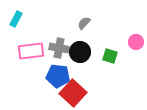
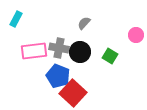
pink circle: moved 7 px up
pink rectangle: moved 3 px right
green square: rotated 14 degrees clockwise
blue pentagon: rotated 15 degrees clockwise
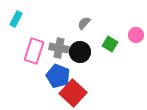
pink rectangle: rotated 65 degrees counterclockwise
green square: moved 12 px up
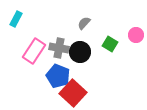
pink rectangle: rotated 15 degrees clockwise
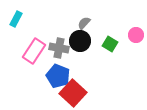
black circle: moved 11 px up
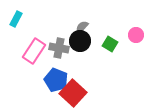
gray semicircle: moved 2 px left, 4 px down
blue pentagon: moved 2 px left, 4 px down
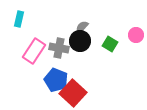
cyan rectangle: moved 3 px right; rotated 14 degrees counterclockwise
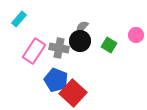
cyan rectangle: rotated 28 degrees clockwise
green square: moved 1 px left, 1 px down
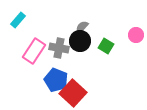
cyan rectangle: moved 1 px left, 1 px down
green square: moved 3 px left, 1 px down
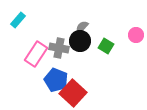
pink rectangle: moved 2 px right, 3 px down
